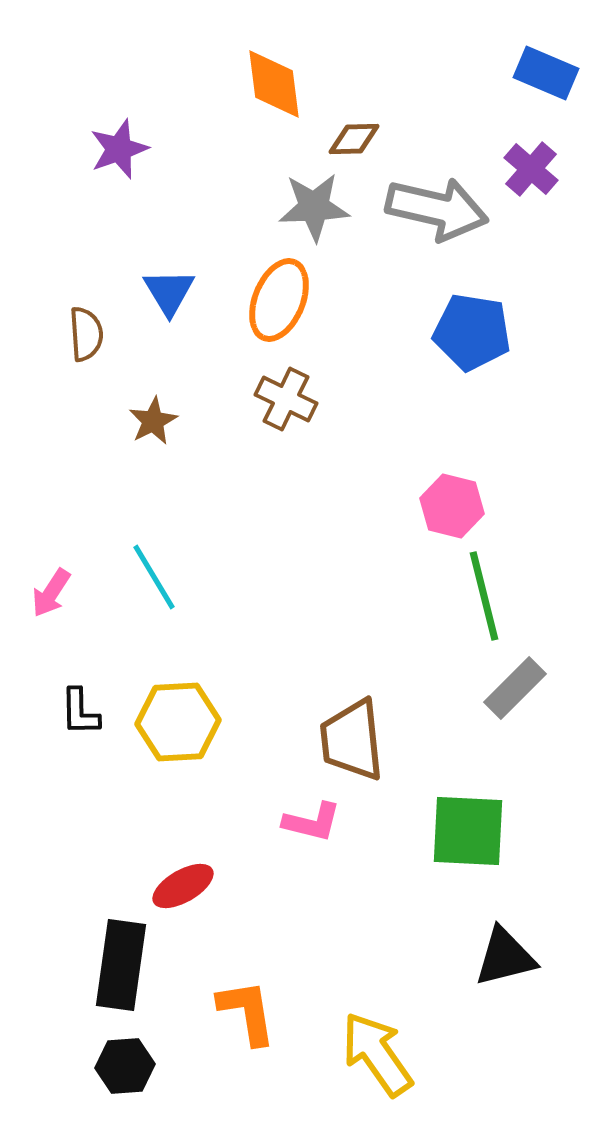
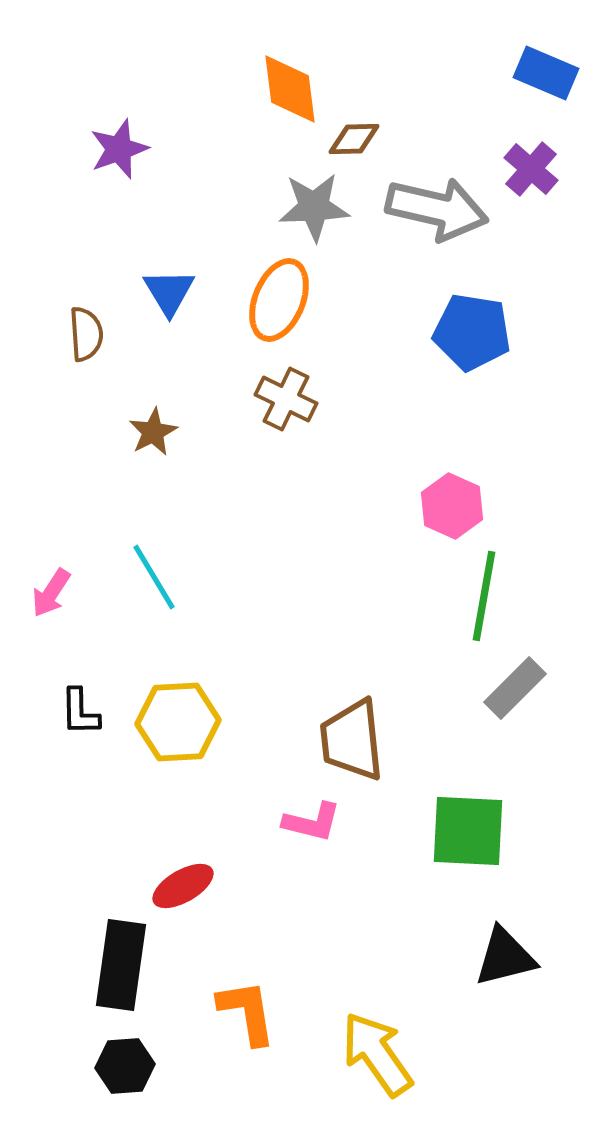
orange diamond: moved 16 px right, 5 px down
brown star: moved 11 px down
pink hexagon: rotated 10 degrees clockwise
green line: rotated 24 degrees clockwise
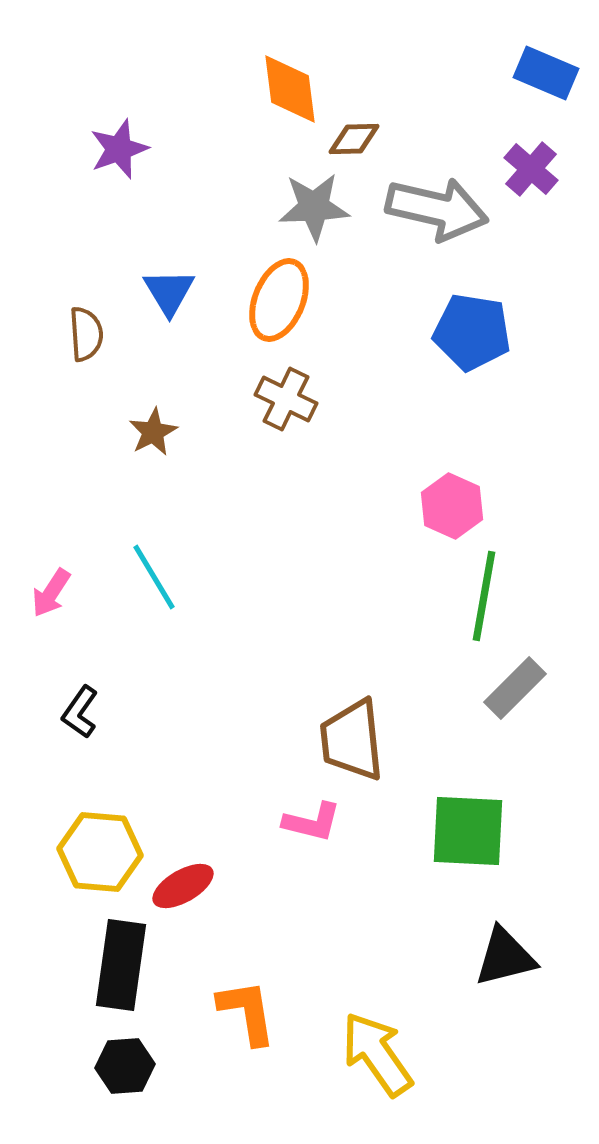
black L-shape: rotated 36 degrees clockwise
yellow hexagon: moved 78 px left, 130 px down; rotated 8 degrees clockwise
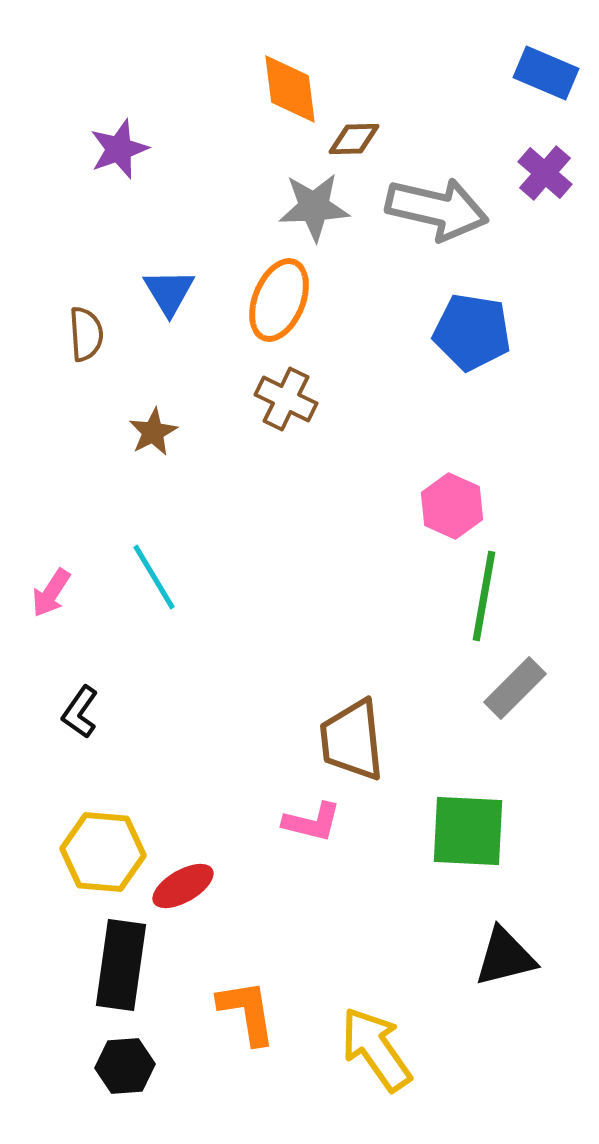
purple cross: moved 14 px right, 4 px down
yellow hexagon: moved 3 px right
yellow arrow: moved 1 px left, 5 px up
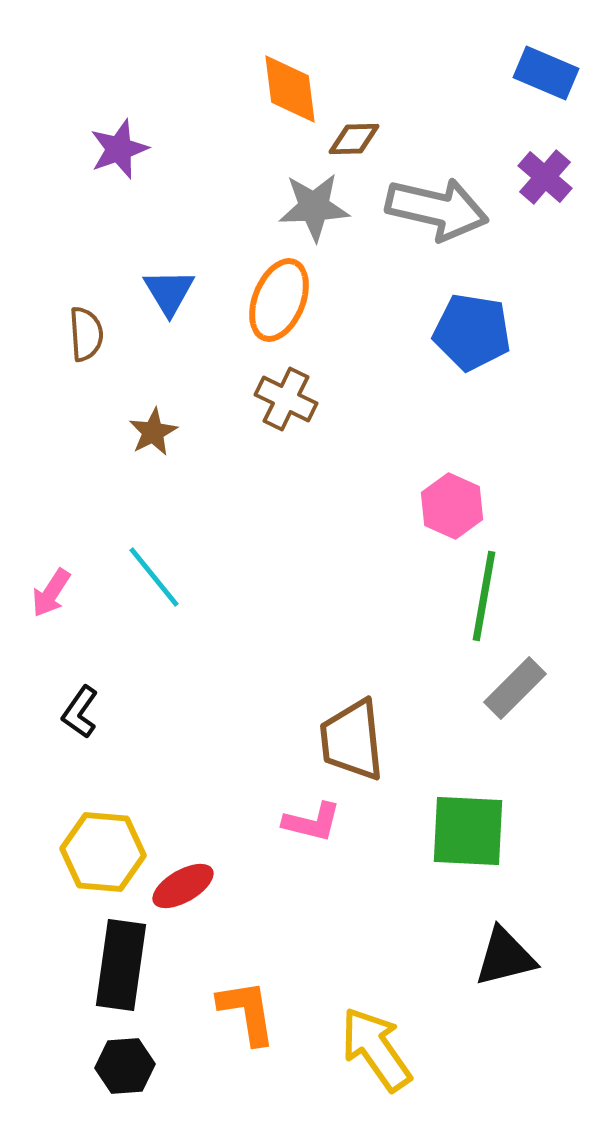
purple cross: moved 4 px down
cyan line: rotated 8 degrees counterclockwise
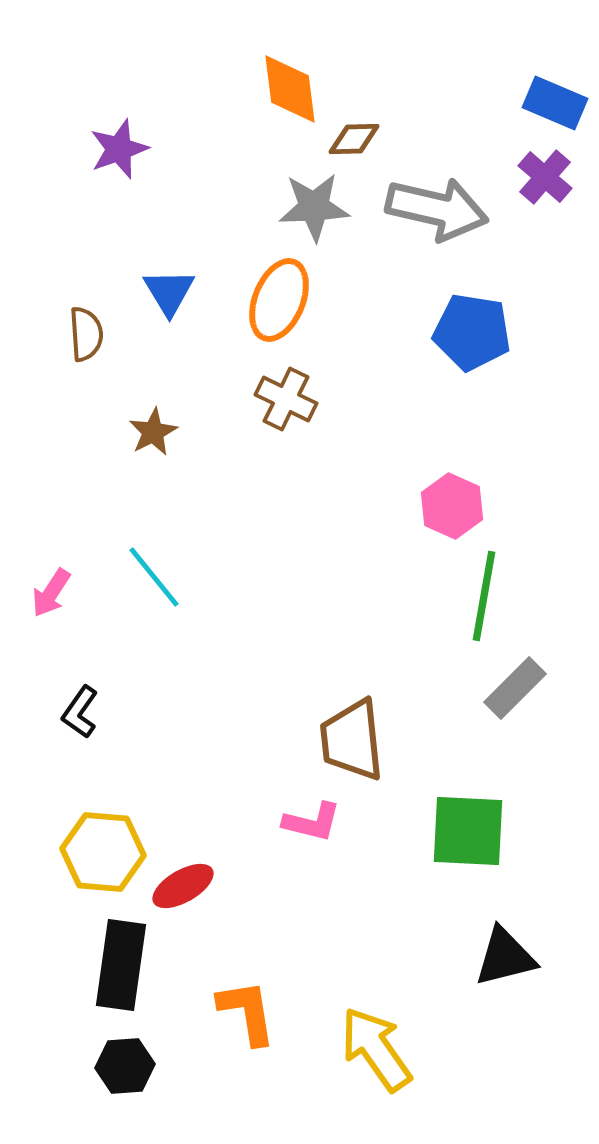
blue rectangle: moved 9 px right, 30 px down
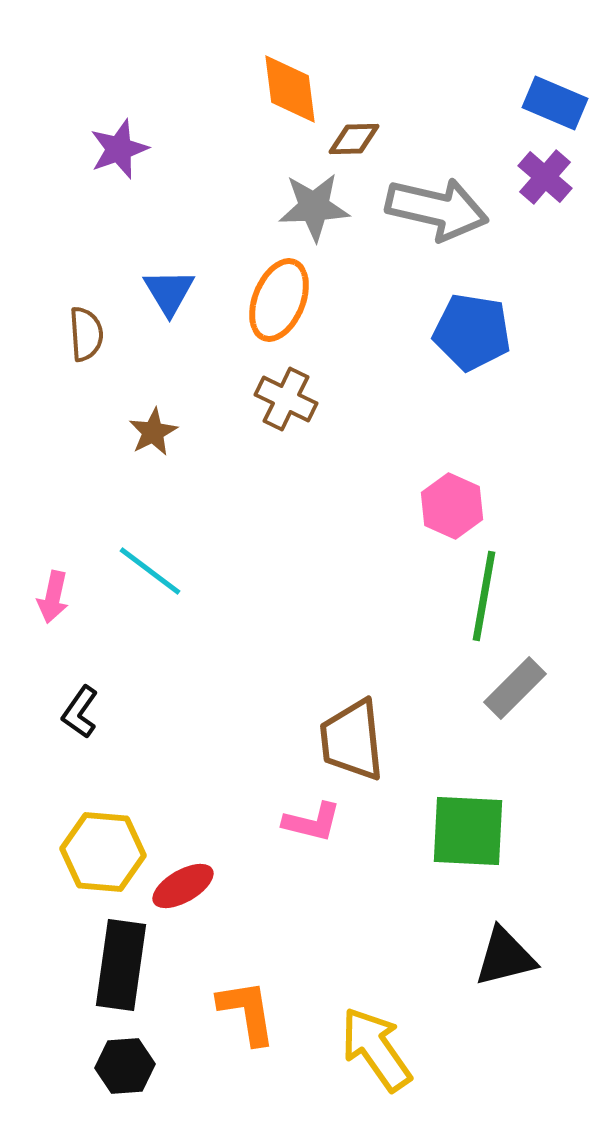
cyan line: moved 4 px left, 6 px up; rotated 14 degrees counterclockwise
pink arrow: moved 2 px right, 4 px down; rotated 21 degrees counterclockwise
